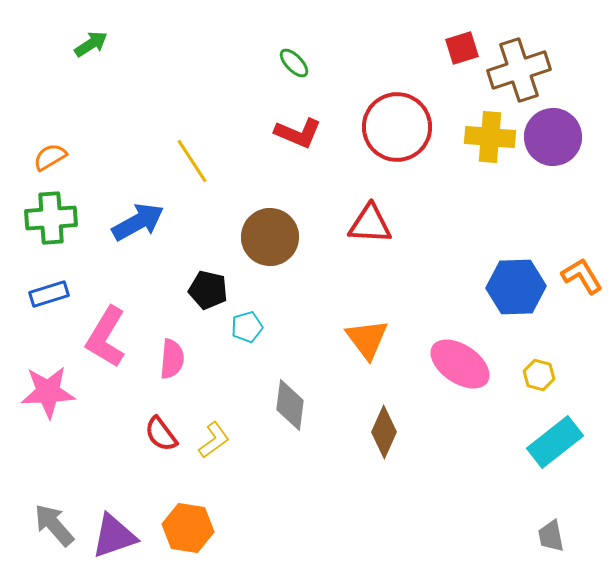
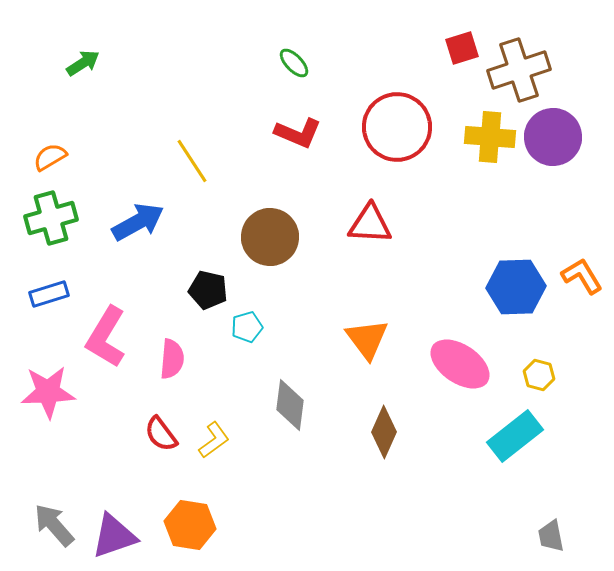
green arrow: moved 8 px left, 19 px down
green cross: rotated 12 degrees counterclockwise
cyan rectangle: moved 40 px left, 6 px up
orange hexagon: moved 2 px right, 3 px up
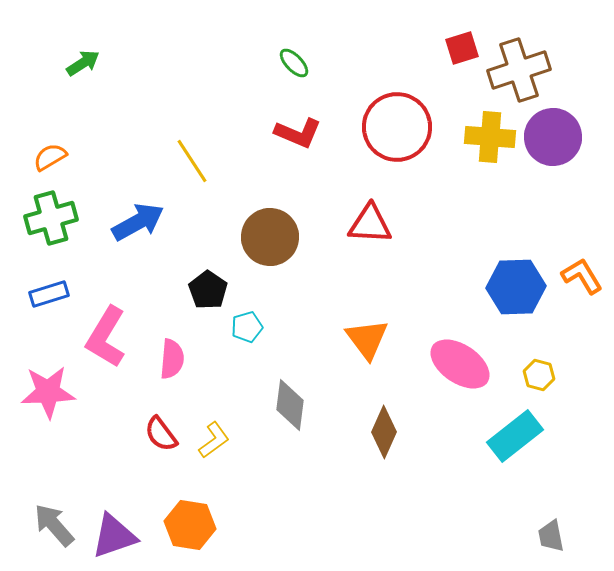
black pentagon: rotated 21 degrees clockwise
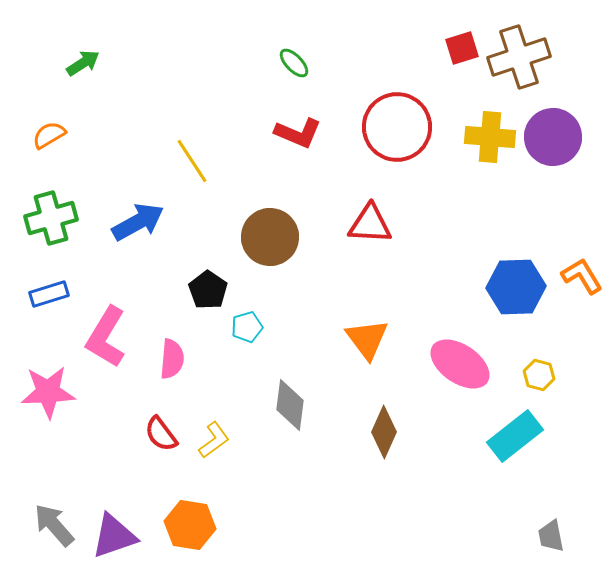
brown cross: moved 13 px up
orange semicircle: moved 1 px left, 22 px up
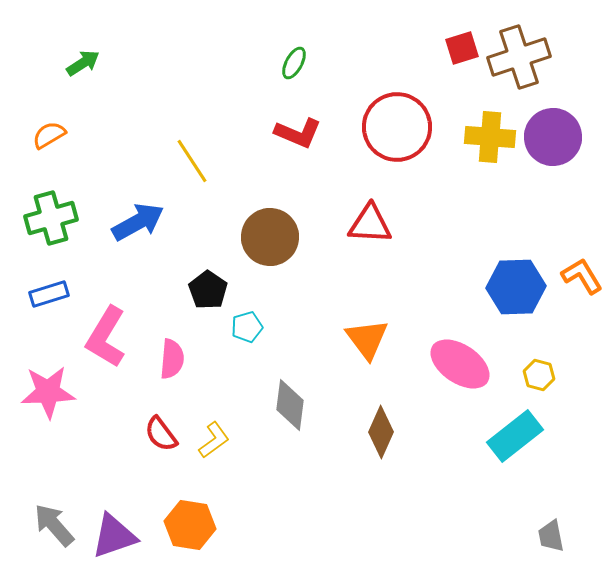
green ellipse: rotated 72 degrees clockwise
brown diamond: moved 3 px left
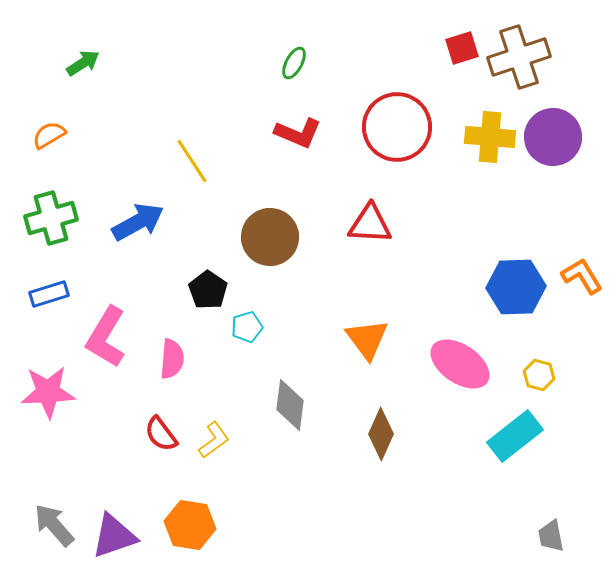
brown diamond: moved 2 px down
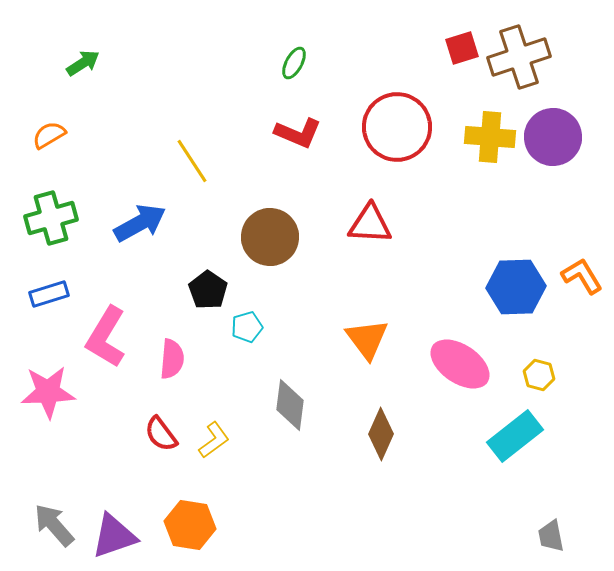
blue arrow: moved 2 px right, 1 px down
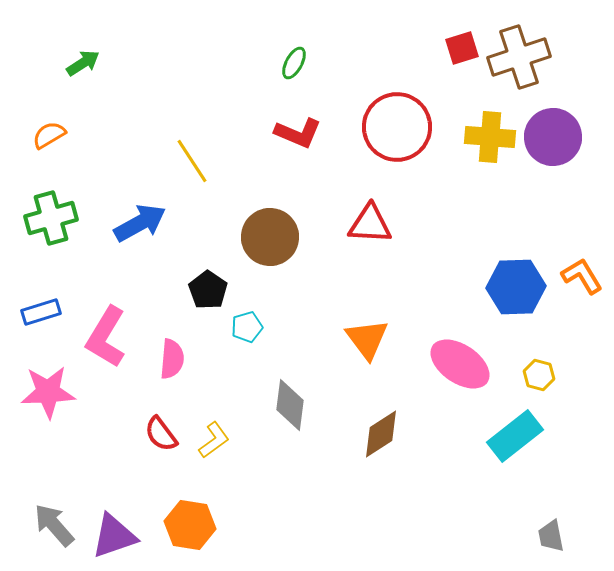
blue rectangle: moved 8 px left, 18 px down
brown diamond: rotated 33 degrees clockwise
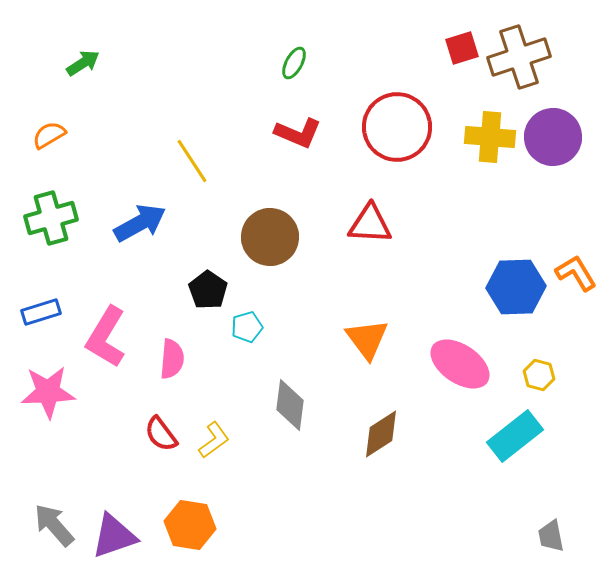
orange L-shape: moved 6 px left, 3 px up
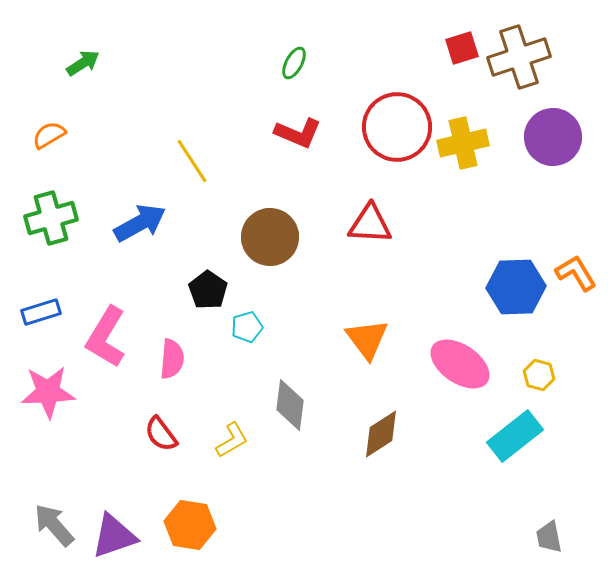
yellow cross: moved 27 px left, 6 px down; rotated 18 degrees counterclockwise
yellow L-shape: moved 18 px right; rotated 6 degrees clockwise
gray trapezoid: moved 2 px left, 1 px down
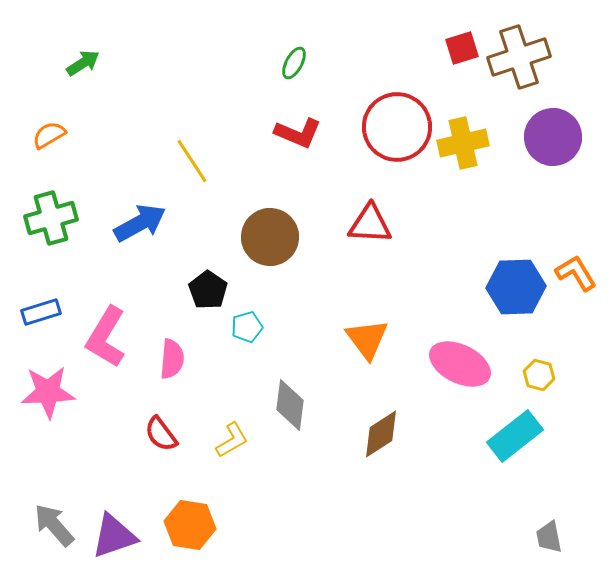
pink ellipse: rotated 8 degrees counterclockwise
